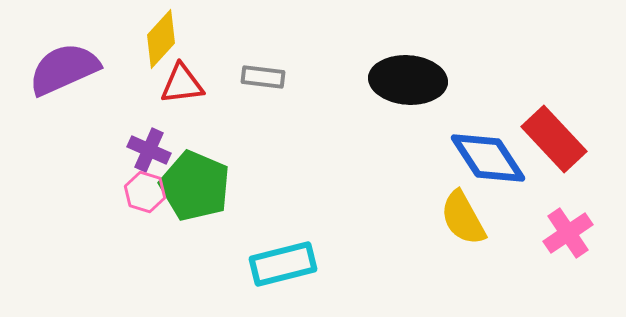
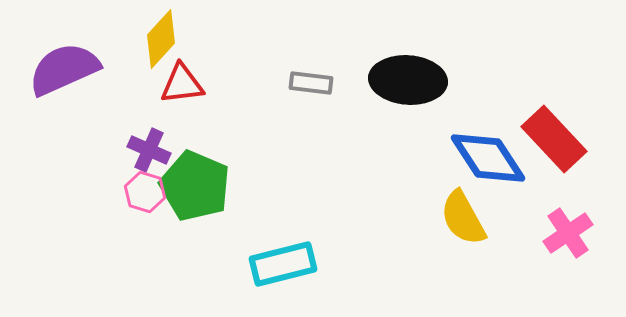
gray rectangle: moved 48 px right, 6 px down
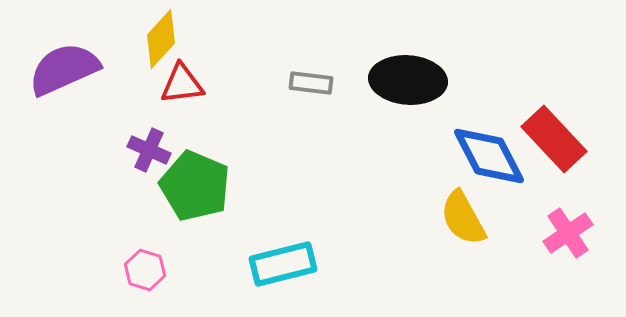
blue diamond: moved 1 px right, 2 px up; rotated 6 degrees clockwise
pink hexagon: moved 78 px down
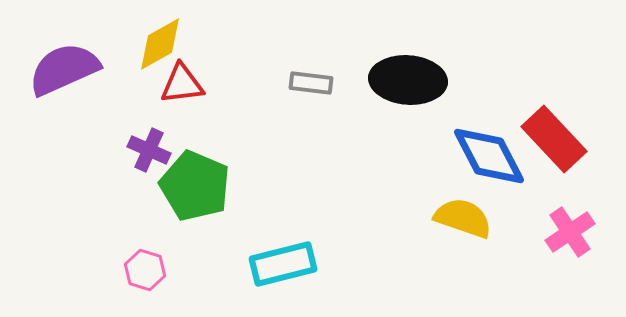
yellow diamond: moved 1 px left, 5 px down; rotated 18 degrees clockwise
yellow semicircle: rotated 138 degrees clockwise
pink cross: moved 2 px right, 1 px up
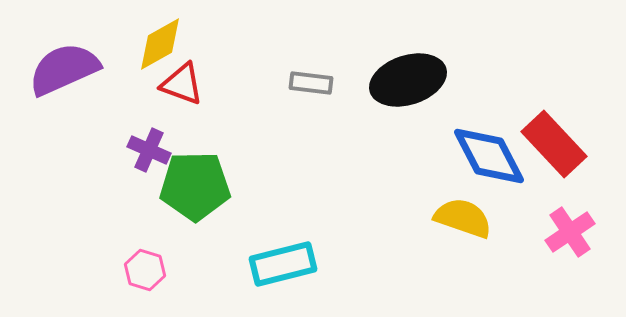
black ellipse: rotated 22 degrees counterclockwise
red triangle: rotated 27 degrees clockwise
red rectangle: moved 5 px down
green pentagon: rotated 24 degrees counterclockwise
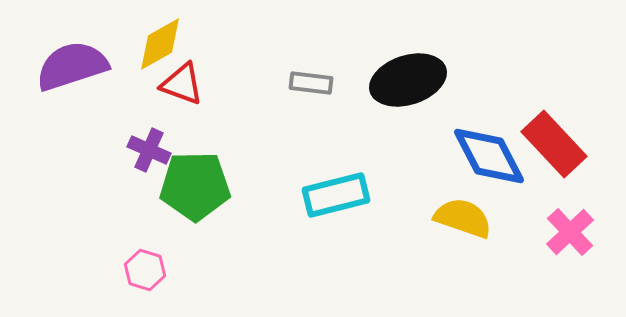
purple semicircle: moved 8 px right, 3 px up; rotated 6 degrees clockwise
pink cross: rotated 9 degrees counterclockwise
cyan rectangle: moved 53 px right, 69 px up
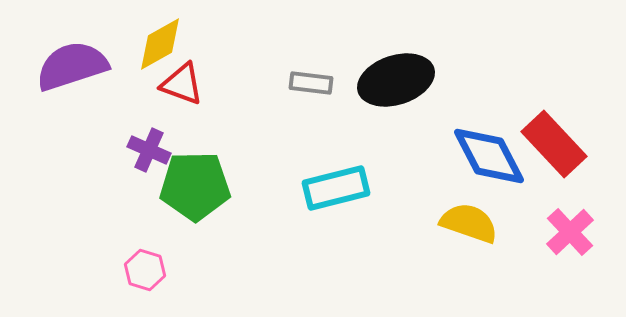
black ellipse: moved 12 px left
cyan rectangle: moved 7 px up
yellow semicircle: moved 6 px right, 5 px down
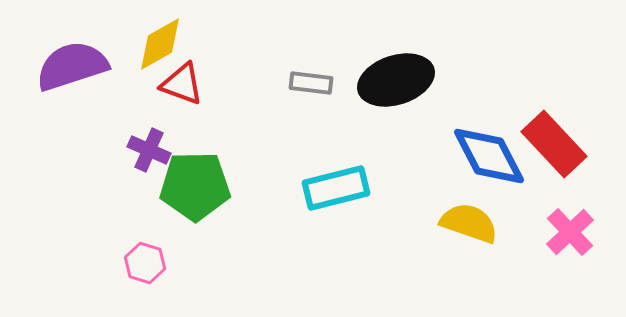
pink hexagon: moved 7 px up
